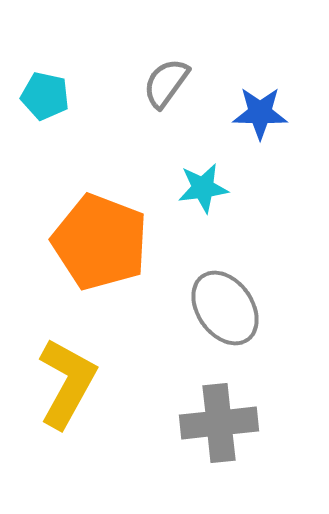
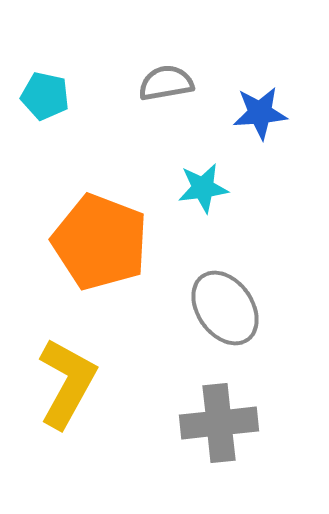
gray semicircle: rotated 44 degrees clockwise
blue star: rotated 6 degrees counterclockwise
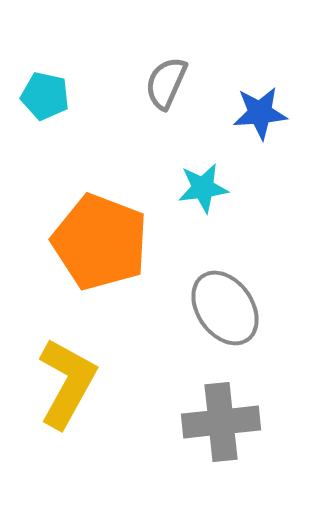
gray semicircle: rotated 56 degrees counterclockwise
gray cross: moved 2 px right, 1 px up
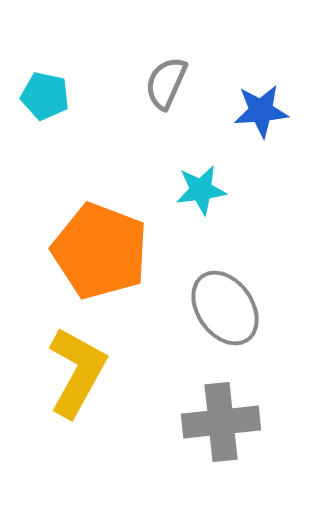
blue star: moved 1 px right, 2 px up
cyan star: moved 2 px left, 2 px down
orange pentagon: moved 9 px down
yellow L-shape: moved 10 px right, 11 px up
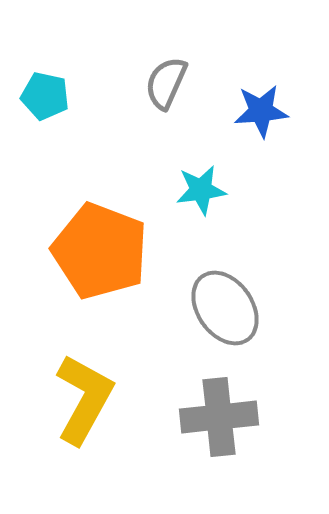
yellow L-shape: moved 7 px right, 27 px down
gray cross: moved 2 px left, 5 px up
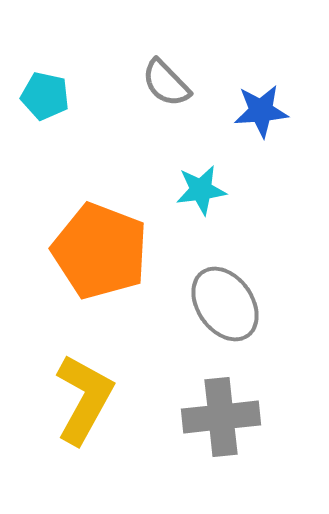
gray semicircle: rotated 68 degrees counterclockwise
gray ellipse: moved 4 px up
gray cross: moved 2 px right
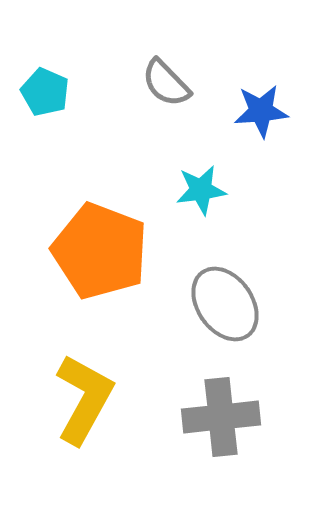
cyan pentagon: moved 4 px up; rotated 12 degrees clockwise
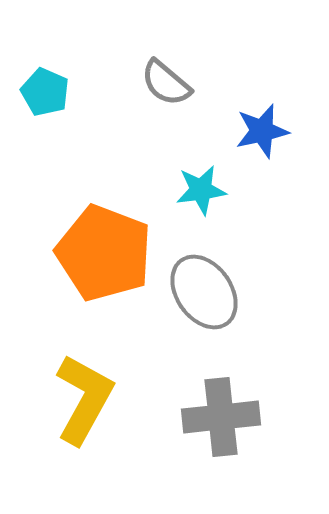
gray semicircle: rotated 6 degrees counterclockwise
blue star: moved 1 px right, 20 px down; rotated 8 degrees counterclockwise
orange pentagon: moved 4 px right, 2 px down
gray ellipse: moved 21 px left, 12 px up
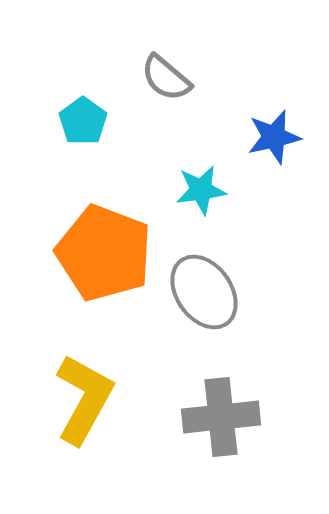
gray semicircle: moved 5 px up
cyan pentagon: moved 38 px right, 29 px down; rotated 12 degrees clockwise
blue star: moved 12 px right, 6 px down
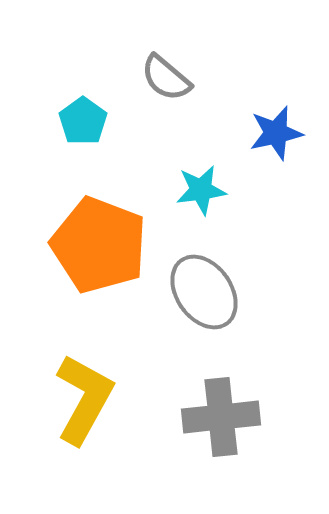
blue star: moved 2 px right, 4 px up
orange pentagon: moved 5 px left, 8 px up
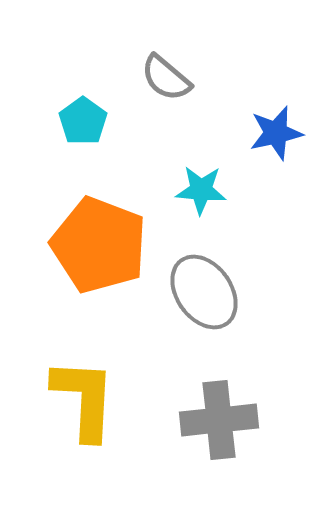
cyan star: rotated 12 degrees clockwise
yellow L-shape: rotated 26 degrees counterclockwise
gray cross: moved 2 px left, 3 px down
